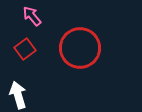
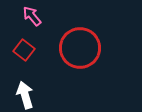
red square: moved 1 px left, 1 px down; rotated 15 degrees counterclockwise
white arrow: moved 7 px right
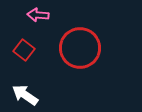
pink arrow: moved 6 px right, 1 px up; rotated 45 degrees counterclockwise
white arrow: rotated 40 degrees counterclockwise
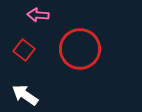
red circle: moved 1 px down
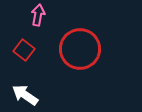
pink arrow: rotated 95 degrees clockwise
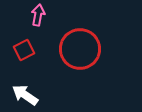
red square: rotated 25 degrees clockwise
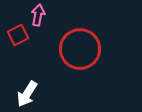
red square: moved 6 px left, 15 px up
white arrow: moved 2 px right, 1 px up; rotated 92 degrees counterclockwise
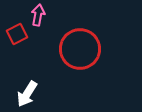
red square: moved 1 px left, 1 px up
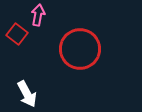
red square: rotated 25 degrees counterclockwise
white arrow: rotated 60 degrees counterclockwise
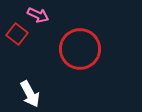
pink arrow: rotated 105 degrees clockwise
white arrow: moved 3 px right
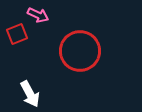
red square: rotated 30 degrees clockwise
red circle: moved 2 px down
